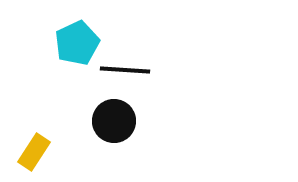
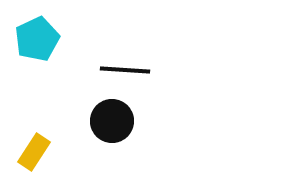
cyan pentagon: moved 40 px left, 4 px up
black circle: moved 2 px left
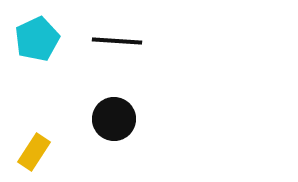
black line: moved 8 px left, 29 px up
black circle: moved 2 px right, 2 px up
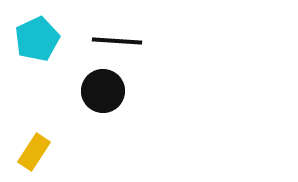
black circle: moved 11 px left, 28 px up
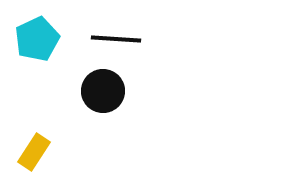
black line: moved 1 px left, 2 px up
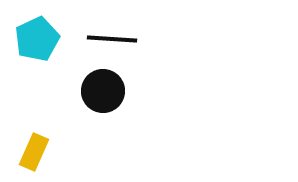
black line: moved 4 px left
yellow rectangle: rotated 9 degrees counterclockwise
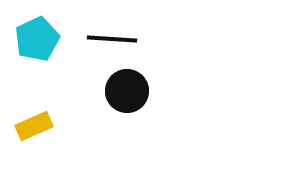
black circle: moved 24 px right
yellow rectangle: moved 26 px up; rotated 42 degrees clockwise
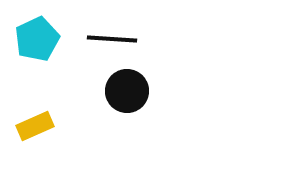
yellow rectangle: moved 1 px right
